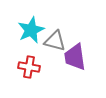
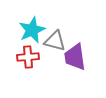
cyan star: moved 1 px right
red cross: moved 1 px left, 10 px up; rotated 15 degrees counterclockwise
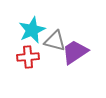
purple trapezoid: moved 5 px up; rotated 64 degrees clockwise
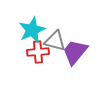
purple trapezoid: rotated 16 degrees counterclockwise
red cross: moved 10 px right, 5 px up
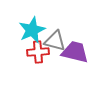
purple trapezoid: rotated 64 degrees clockwise
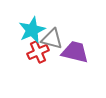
gray triangle: moved 3 px left, 2 px up
red cross: rotated 20 degrees counterclockwise
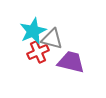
cyan star: moved 1 px right, 1 px down
purple trapezoid: moved 4 px left, 10 px down
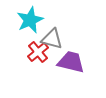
cyan star: moved 3 px left, 11 px up
red cross: rotated 15 degrees counterclockwise
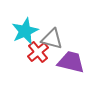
cyan star: moved 5 px left, 11 px down
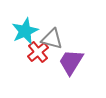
purple trapezoid: rotated 72 degrees counterclockwise
